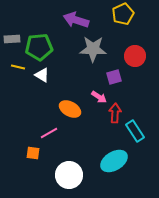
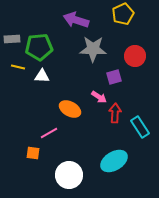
white triangle: moved 1 px down; rotated 28 degrees counterclockwise
cyan rectangle: moved 5 px right, 4 px up
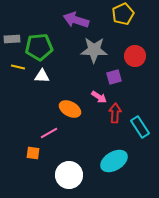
gray star: moved 1 px right, 1 px down
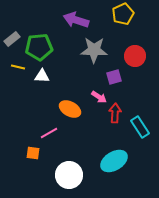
gray rectangle: rotated 35 degrees counterclockwise
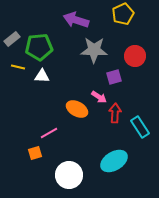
orange ellipse: moved 7 px right
orange square: moved 2 px right; rotated 24 degrees counterclockwise
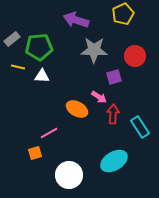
red arrow: moved 2 px left, 1 px down
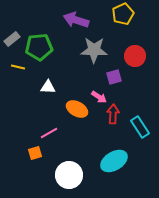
white triangle: moved 6 px right, 11 px down
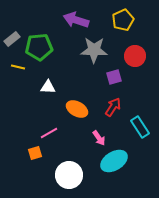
yellow pentagon: moved 6 px down
pink arrow: moved 41 px down; rotated 21 degrees clockwise
red arrow: moved 7 px up; rotated 30 degrees clockwise
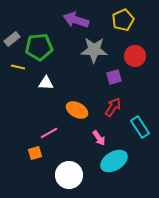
white triangle: moved 2 px left, 4 px up
orange ellipse: moved 1 px down
